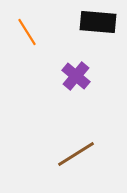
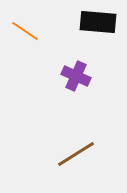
orange line: moved 2 px left, 1 px up; rotated 24 degrees counterclockwise
purple cross: rotated 16 degrees counterclockwise
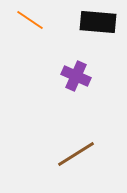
orange line: moved 5 px right, 11 px up
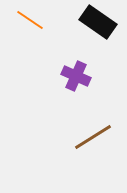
black rectangle: rotated 30 degrees clockwise
brown line: moved 17 px right, 17 px up
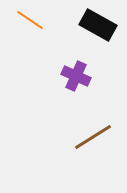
black rectangle: moved 3 px down; rotated 6 degrees counterclockwise
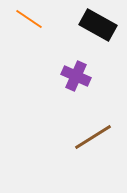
orange line: moved 1 px left, 1 px up
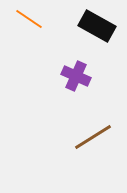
black rectangle: moved 1 px left, 1 px down
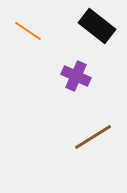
orange line: moved 1 px left, 12 px down
black rectangle: rotated 9 degrees clockwise
